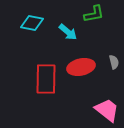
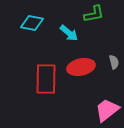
cyan arrow: moved 1 px right, 1 px down
pink trapezoid: rotated 76 degrees counterclockwise
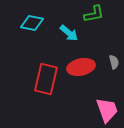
red rectangle: rotated 12 degrees clockwise
pink trapezoid: rotated 108 degrees clockwise
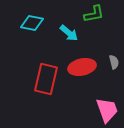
red ellipse: moved 1 px right
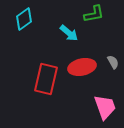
cyan diamond: moved 8 px left, 4 px up; rotated 45 degrees counterclockwise
gray semicircle: moved 1 px left; rotated 16 degrees counterclockwise
pink trapezoid: moved 2 px left, 3 px up
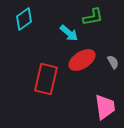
green L-shape: moved 1 px left, 3 px down
red ellipse: moved 7 px up; rotated 20 degrees counterclockwise
pink trapezoid: rotated 12 degrees clockwise
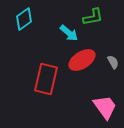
pink trapezoid: rotated 28 degrees counterclockwise
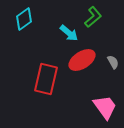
green L-shape: rotated 30 degrees counterclockwise
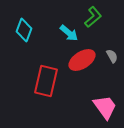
cyan diamond: moved 11 px down; rotated 35 degrees counterclockwise
gray semicircle: moved 1 px left, 6 px up
red rectangle: moved 2 px down
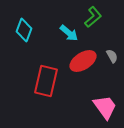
red ellipse: moved 1 px right, 1 px down
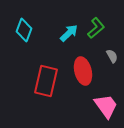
green L-shape: moved 3 px right, 11 px down
cyan arrow: rotated 84 degrees counterclockwise
red ellipse: moved 10 px down; rotated 72 degrees counterclockwise
pink trapezoid: moved 1 px right, 1 px up
